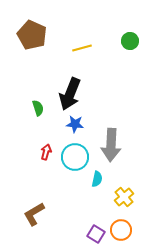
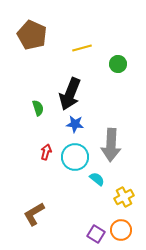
green circle: moved 12 px left, 23 px down
cyan semicircle: rotated 63 degrees counterclockwise
yellow cross: rotated 12 degrees clockwise
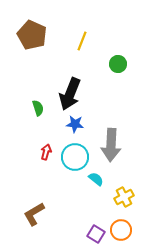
yellow line: moved 7 px up; rotated 54 degrees counterclockwise
cyan semicircle: moved 1 px left
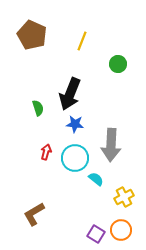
cyan circle: moved 1 px down
